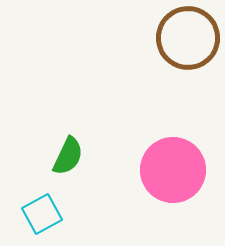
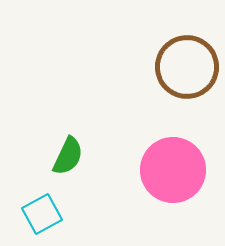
brown circle: moved 1 px left, 29 px down
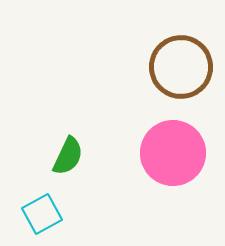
brown circle: moved 6 px left
pink circle: moved 17 px up
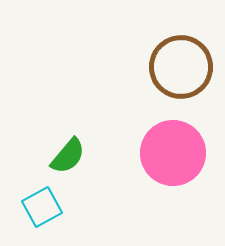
green semicircle: rotated 15 degrees clockwise
cyan square: moved 7 px up
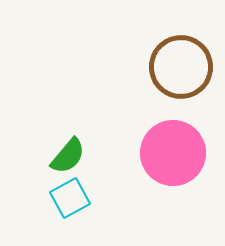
cyan square: moved 28 px right, 9 px up
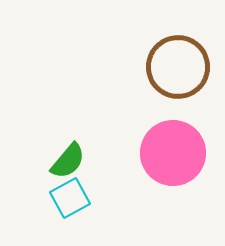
brown circle: moved 3 px left
green semicircle: moved 5 px down
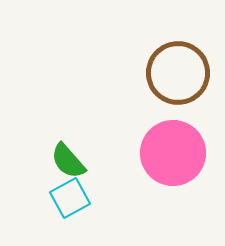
brown circle: moved 6 px down
green semicircle: rotated 99 degrees clockwise
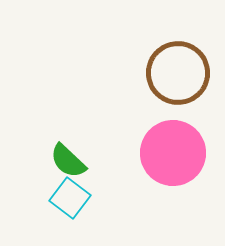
green semicircle: rotated 6 degrees counterclockwise
cyan square: rotated 24 degrees counterclockwise
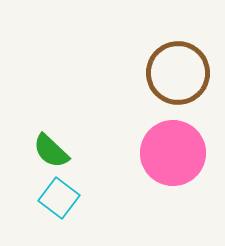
green semicircle: moved 17 px left, 10 px up
cyan square: moved 11 px left
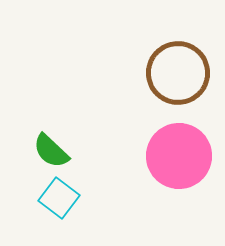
pink circle: moved 6 px right, 3 px down
